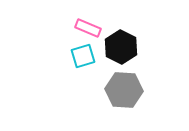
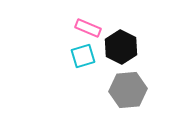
gray hexagon: moved 4 px right; rotated 9 degrees counterclockwise
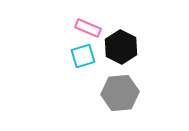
gray hexagon: moved 8 px left, 3 px down
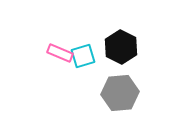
pink rectangle: moved 28 px left, 25 px down
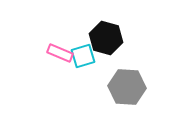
black hexagon: moved 15 px left, 9 px up; rotated 12 degrees counterclockwise
gray hexagon: moved 7 px right, 6 px up; rotated 9 degrees clockwise
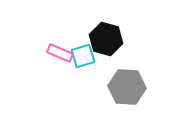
black hexagon: moved 1 px down
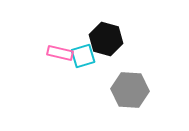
pink rectangle: rotated 10 degrees counterclockwise
gray hexagon: moved 3 px right, 3 px down
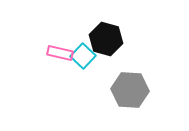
cyan square: rotated 30 degrees counterclockwise
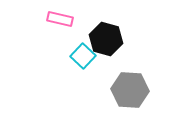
pink rectangle: moved 34 px up
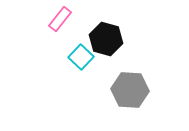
pink rectangle: rotated 65 degrees counterclockwise
cyan square: moved 2 px left, 1 px down
